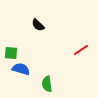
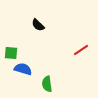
blue semicircle: moved 2 px right
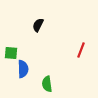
black semicircle: rotated 72 degrees clockwise
red line: rotated 35 degrees counterclockwise
blue semicircle: rotated 72 degrees clockwise
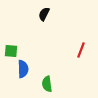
black semicircle: moved 6 px right, 11 px up
green square: moved 2 px up
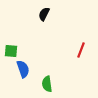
blue semicircle: rotated 18 degrees counterclockwise
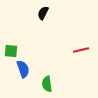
black semicircle: moved 1 px left, 1 px up
red line: rotated 56 degrees clockwise
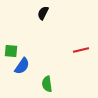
blue semicircle: moved 1 px left, 3 px up; rotated 54 degrees clockwise
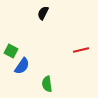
green square: rotated 24 degrees clockwise
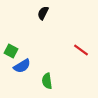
red line: rotated 49 degrees clockwise
blue semicircle: rotated 24 degrees clockwise
green semicircle: moved 3 px up
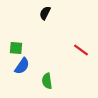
black semicircle: moved 2 px right
green square: moved 5 px right, 3 px up; rotated 24 degrees counterclockwise
blue semicircle: rotated 24 degrees counterclockwise
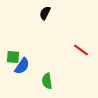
green square: moved 3 px left, 9 px down
